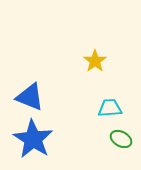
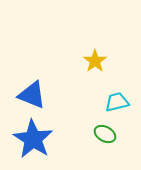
blue triangle: moved 2 px right, 2 px up
cyan trapezoid: moved 7 px right, 6 px up; rotated 10 degrees counterclockwise
green ellipse: moved 16 px left, 5 px up
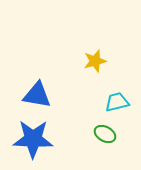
yellow star: rotated 20 degrees clockwise
blue triangle: moved 5 px right; rotated 12 degrees counterclockwise
blue star: rotated 30 degrees counterclockwise
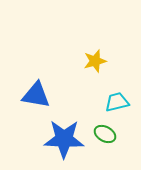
blue triangle: moved 1 px left
blue star: moved 31 px right
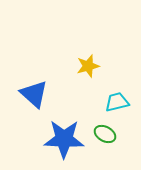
yellow star: moved 7 px left, 5 px down
blue triangle: moved 2 px left, 1 px up; rotated 32 degrees clockwise
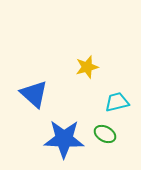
yellow star: moved 1 px left, 1 px down
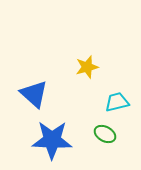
blue star: moved 12 px left, 1 px down
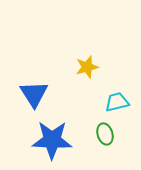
blue triangle: rotated 16 degrees clockwise
green ellipse: rotated 45 degrees clockwise
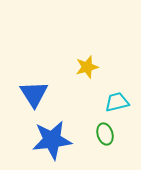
blue star: rotated 9 degrees counterclockwise
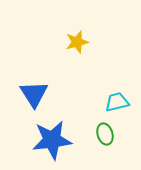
yellow star: moved 10 px left, 25 px up
